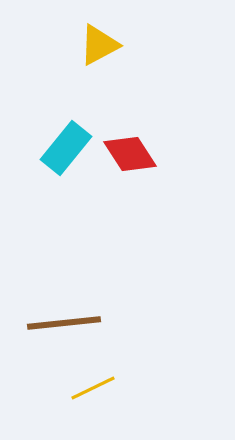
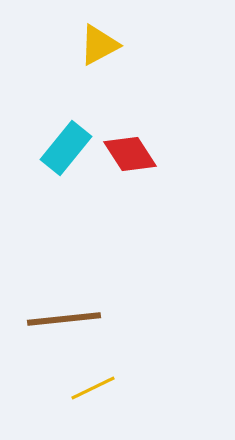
brown line: moved 4 px up
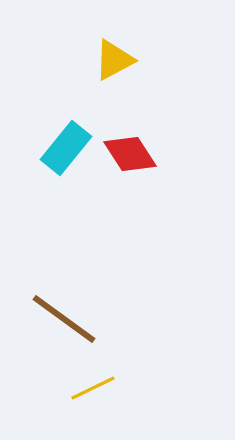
yellow triangle: moved 15 px right, 15 px down
brown line: rotated 42 degrees clockwise
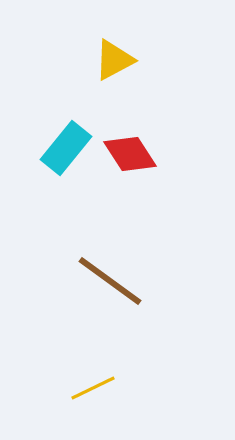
brown line: moved 46 px right, 38 px up
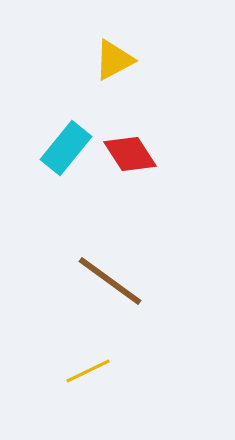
yellow line: moved 5 px left, 17 px up
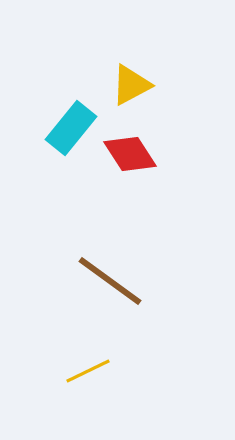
yellow triangle: moved 17 px right, 25 px down
cyan rectangle: moved 5 px right, 20 px up
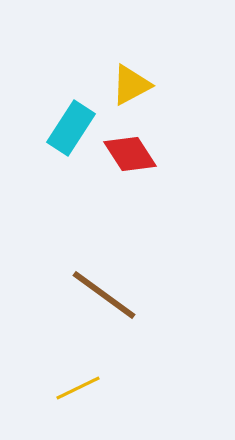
cyan rectangle: rotated 6 degrees counterclockwise
brown line: moved 6 px left, 14 px down
yellow line: moved 10 px left, 17 px down
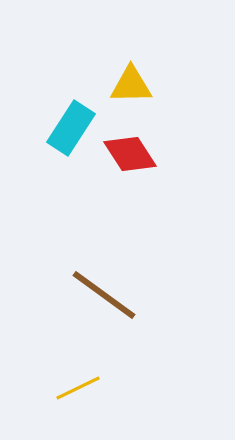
yellow triangle: rotated 27 degrees clockwise
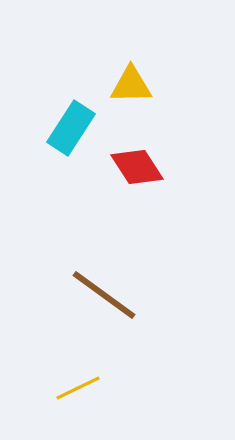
red diamond: moved 7 px right, 13 px down
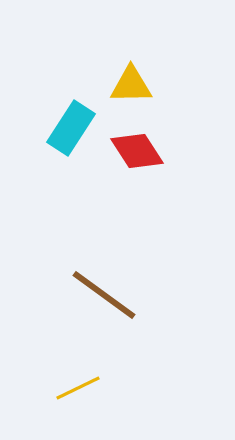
red diamond: moved 16 px up
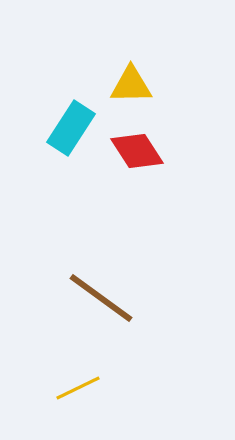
brown line: moved 3 px left, 3 px down
